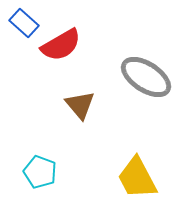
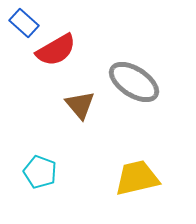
red semicircle: moved 5 px left, 5 px down
gray ellipse: moved 12 px left, 5 px down
yellow trapezoid: rotated 105 degrees clockwise
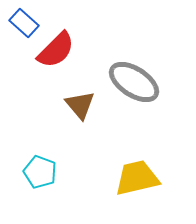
red semicircle: rotated 15 degrees counterclockwise
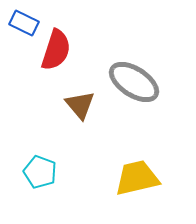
blue rectangle: rotated 16 degrees counterclockwise
red semicircle: rotated 27 degrees counterclockwise
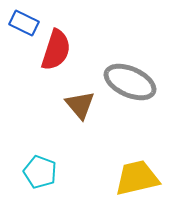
gray ellipse: moved 4 px left; rotated 9 degrees counterclockwise
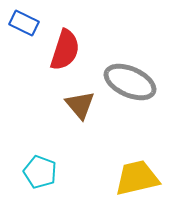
red semicircle: moved 9 px right
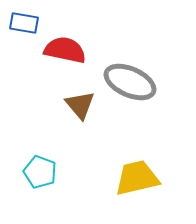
blue rectangle: rotated 16 degrees counterclockwise
red semicircle: rotated 96 degrees counterclockwise
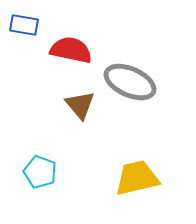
blue rectangle: moved 2 px down
red semicircle: moved 6 px right
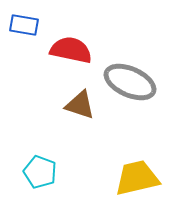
brown triangle: rotated 32 degrees counterclockwise
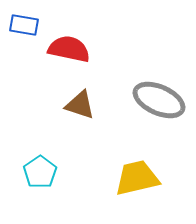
red semicircle: moved 2 px left, 1 px up
gray ellipse: moved 29 px right, 18 px down
cyan pentagon: rotated 16 degrees clockwise
